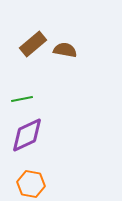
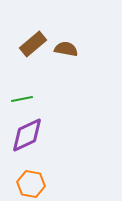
brown semicircle: moved 1 px right, 1 px up
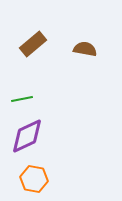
brown semicircle: moved 19 px right
purple diamond: moved 1 px down
orange hexagon: moved 3 px right, 5 px up
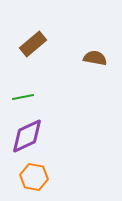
brown semicircle: moved 10 px right, 9 px down
green line: moved 1 px right, 2 px up
orange hexagon: moved 2 px up
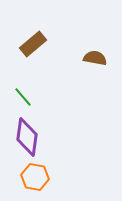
green line: rotated 60 degrees clockwise
purple diamond: moved 1 px down; rotated 57 degrees counterclockwise
orange hexagon: moved 1 px right
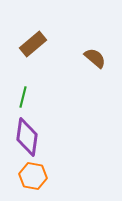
brown semicircle: rotated 30 degrees clockwise
green line: rotated 55 degrees clockwise
orange hexagon: moved 2 px left, 1 px up
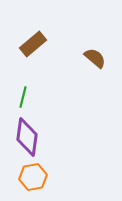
orange hexagon: moved 1 px down; rotated 20 degrees counterclockwise
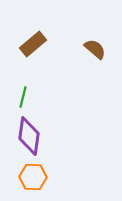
brown semicircle: moved 9 px up
purple diamond: moved 2 px right, 1 px up
orange hexagon: rotated 12 degrees clockwise
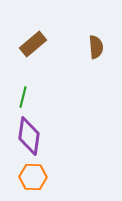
brown semicircle: moved 1 px right, 2 px up; rotated 45 degrees clockwise
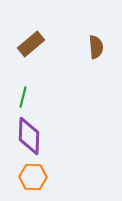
brown rectangle: moved 2 px left
purple diamond: rotated 6 degrees counterclockwise
